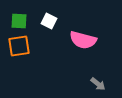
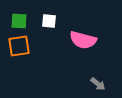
white square: rotated 21 degrees counterclockwise
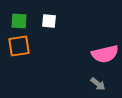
pink semicircle: moved 22 px right, 14 px down; rotated 28 degrees counterclockwise
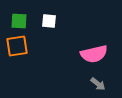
orange square: moved 2 px left
pink semicircle: moved 11 px left
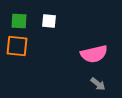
orange square: rotated 15 degrees clockwise
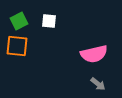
green square: rotated 30 degrees counterclockwise
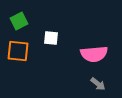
white square: moved 2 px right, 17 px down
orange square: moved 1 px right, 5 px down
pink semicircle: rotated 8 degrees clockwise
